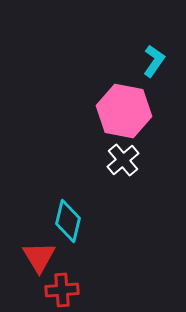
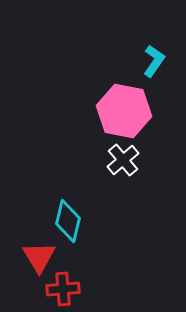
red cross: moved 1 px right, 1 px up
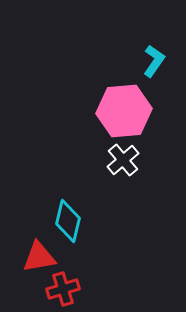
pink hexagon: rotated 16 degrees counterclockwise
red triangle: rotated 51 degrees clockwise
red cross: rotated 12 degrees counterclockwise
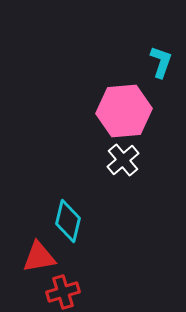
cyan L-shape: moved 7 px right, 1 px down; rotated 16 degrees counterclockwise
red cross: moved 3 px down
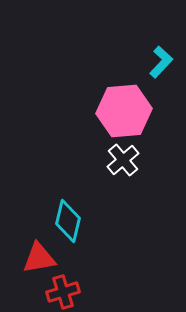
cyan L-shape: rotated 24 degrees clockwise
red triangle: moved 1 px down
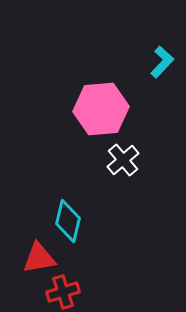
cyan L-shape: moved 1 px right
pink hexagon: moved 23 px left, 2 px up
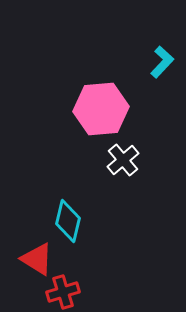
red triangle: moved 2 px left, 1 px down; rotated 42 degrees clockwise
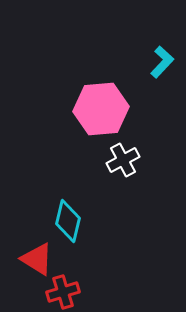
white cross: rotated 12 degrees clockwise
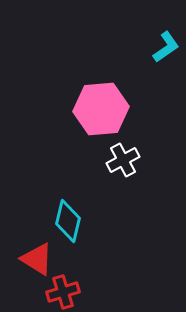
cyan L-shape: moved 4 px right, 15 px up; rotated 12 degrees clockwise
